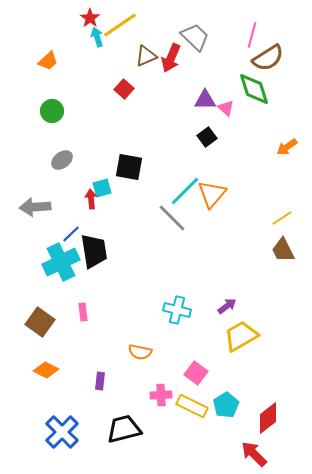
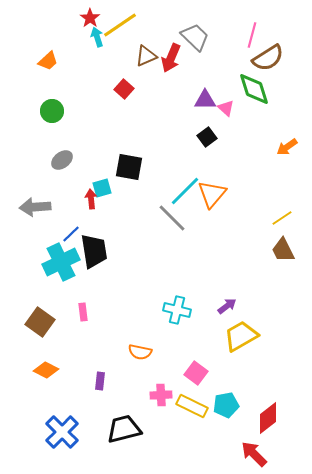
cyan pentagon at (226, 405): rotated 20 degrees clockwise
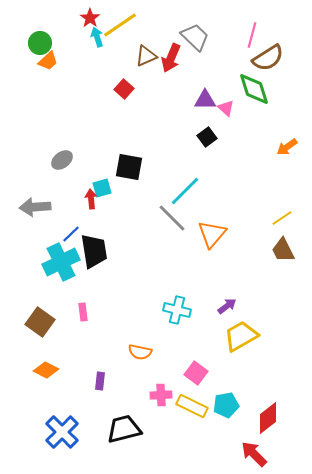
green circle at (52, 111): moved 12 px left, 68 px up
orange triangle at (212, 194): moved 40 px down
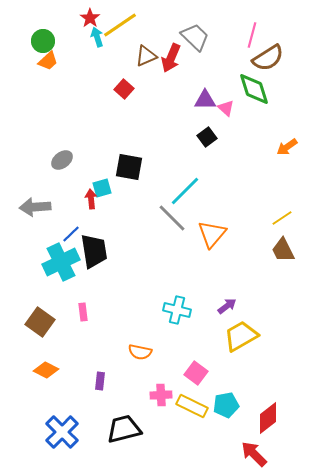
green circle at (40, 43): moved 3 px right, 2 px up
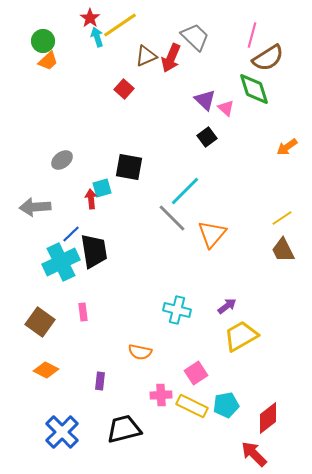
purple triangle at (205, 100): rotated 45 degrees clockwise
pink square at (196, 373): rotated 20 degrees clockwise
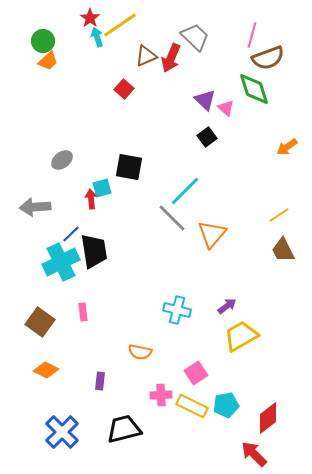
brown semicircle at (268, 58): rotated 12 degrees clockwise
yellow line at (282, 218): moved 3 px left, 3 px up
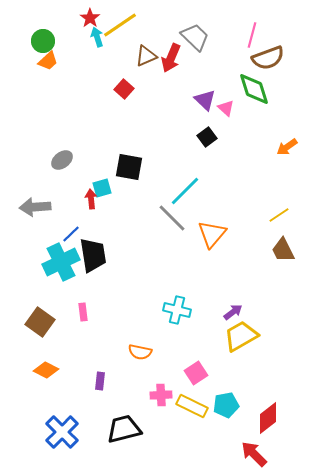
black trapezoid at (94, 251): moved 1 px left, 4 px down
purple arrow at (227, 306): moved 6 px right, 6 px down
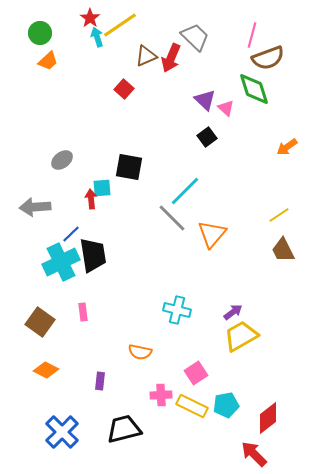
green circle at (43, 41): moved 3 px left, 8 px up
cyan square at (102, 188): rotated 12 degrees clockwise
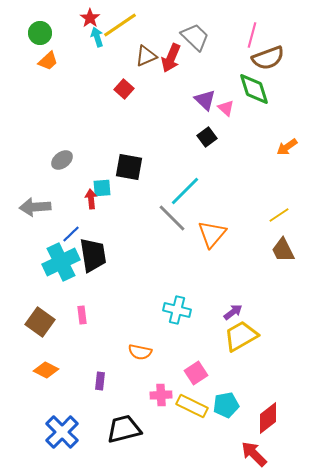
pink rectangle at (83, 312): moved 1 px left, 3 px down
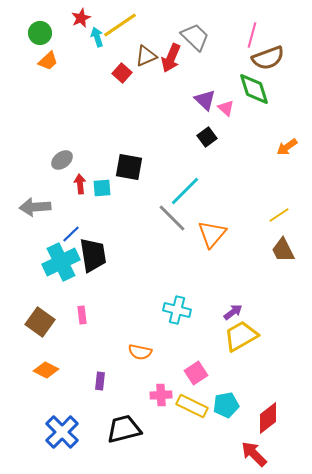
red star at (90, 18): moved 9 px left; rotated 12 degrees clockwise
red square at (124, 89): moved 2 px left, 16 px up
red arrow at (91, 199): moved 11 px left, 15 px up
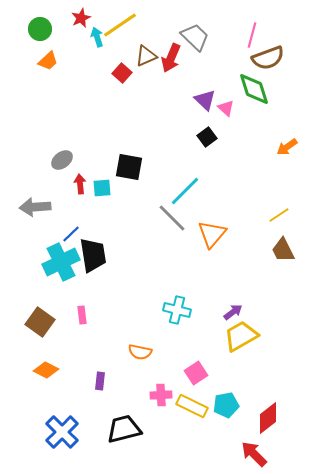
green circle at (40, 33): moved 4 px up
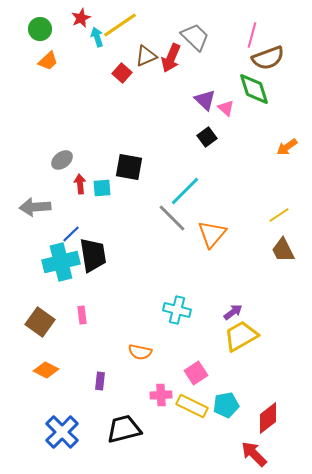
cyan cross at (61, 262): rotated 12 degrees clockwise
